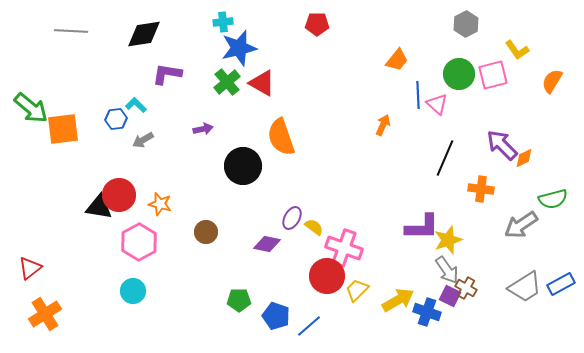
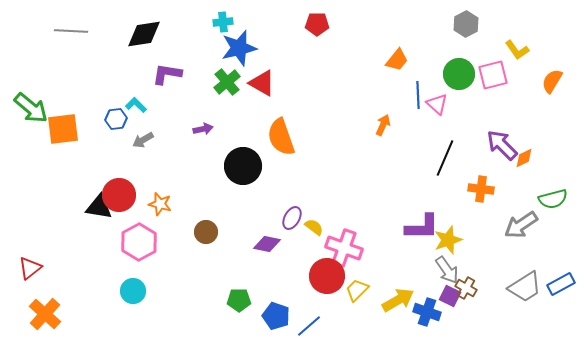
orange cross at (45, 314): rotated 16 degrees counterclockwise
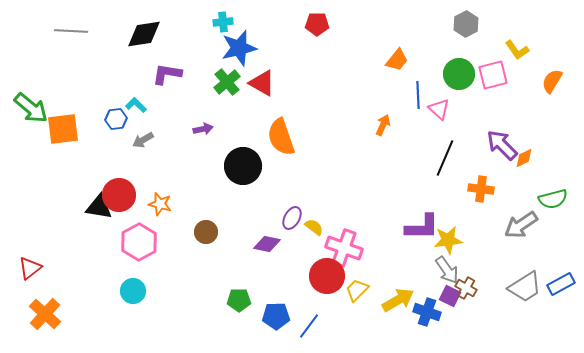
pink triangle at (437, 104): moved 2 px right, 5 px down
yellow star at (448, 240): rotated 12 degrees clockwise
blue pentagon at (276, 316): rotated 20 degrees counterclockwise
blue line at (309, 326): rotated 12 degrees counterclockwise
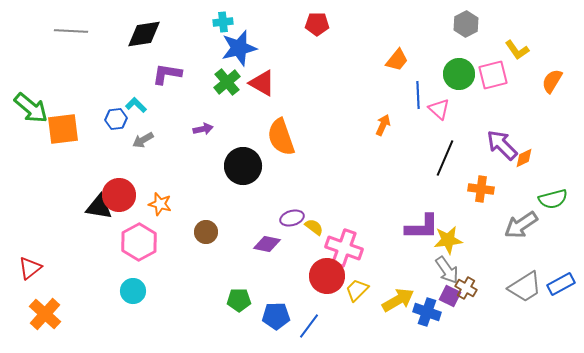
purple ellipse at (292, 218): rotated 45 degrees clockwise
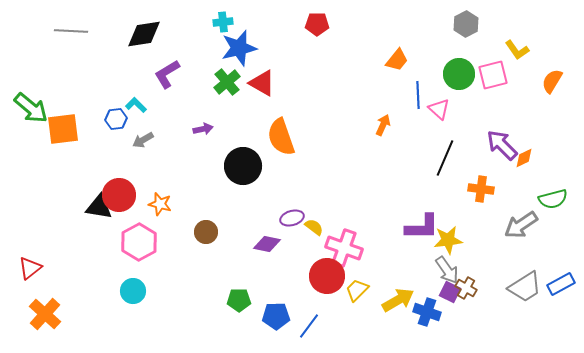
purple L-shape at (167, 74): rotated 40 degrees counterclockwise
purple square at (450, 296): moved 4 px up
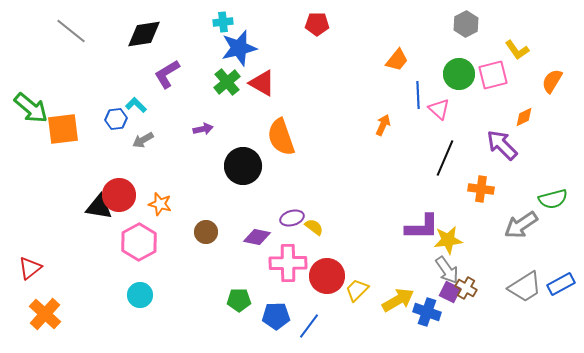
gray line at (71, 31): rotated 36 degrees clockwise
orange diamond at (524, 158): moved 41 px up
purple diamond at (267, 244): moved 10 px left, 7 px up
pink cross at (344, 248): moved 56 px left, 15 px down; rotated 21 degrees counterclockwise
cyan circle at (133, 291): moved 7 px right, 4 px down
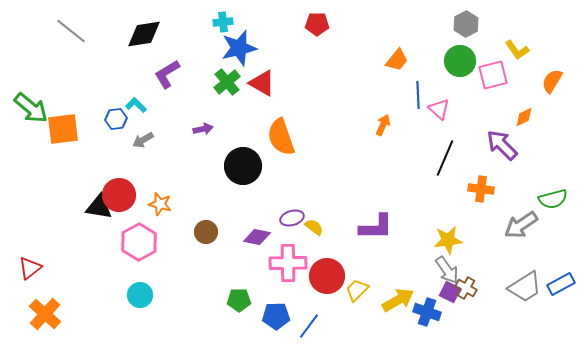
green circle at (459, 74): moved 1 px right, 13 px up
purple L-shape at (422, 227): moved 46 px left
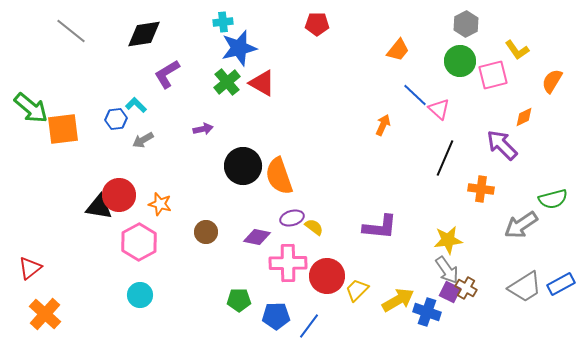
orange trapezoid at (397, 60): moved 1 px right, 10 px up
blue line at (418, 95): moved 3 px left; rotated 44 degrees counterclockwise
orange semicircle at (281, 137): moved 2 px left, 39 px down
purple L-shape at (376, 227): moved 4 px right; rotated 6 degrees clockwise
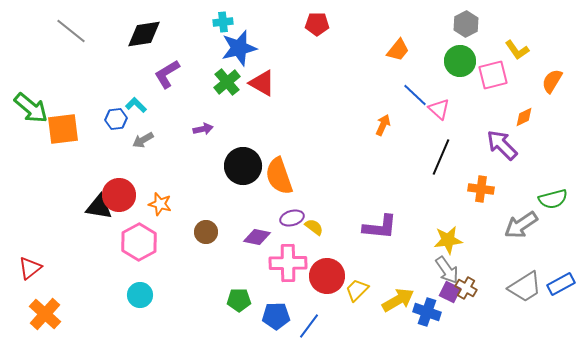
black line at (445, 158): moved 4 px left, 1 px up
